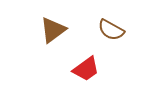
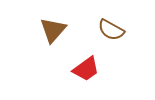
brown triangle: rotated 12 degrees counterclockwise
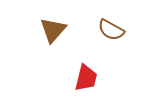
red trapezoid: moved 9 px down; rotated 40 degrees counterclockwise
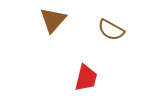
brown triangle: moved 10 px up
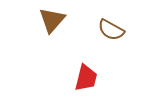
brown triangle: moved 1 px left
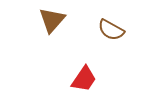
red trapezoid: moved 2 px left, 1 px down; rotated 20 degrees clockwise
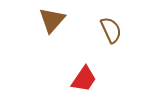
brown semicircle: rotated 144 degrees counterclockwise
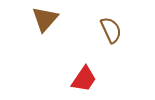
brown triangle: moved 7 px left, 1 px up
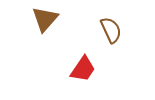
red trapezoid: moved 1 px left, 10 px up
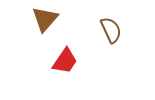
red trapezoid: moved 18 px left, 8 px up
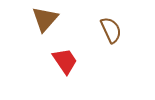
red trapezoid: rotated 68 degrees counterclockwise
